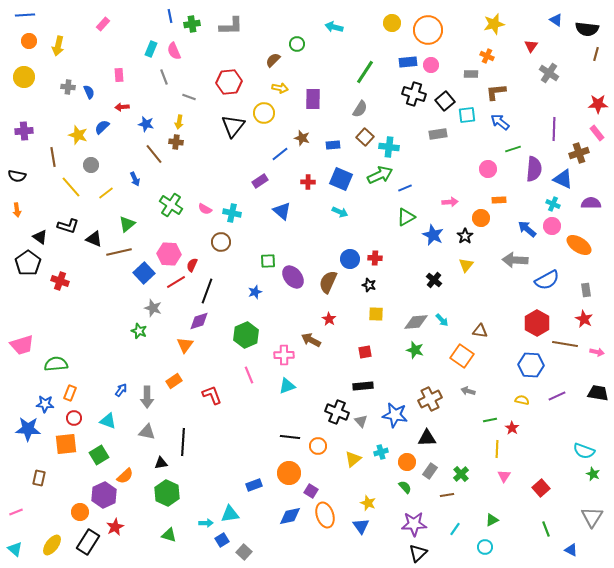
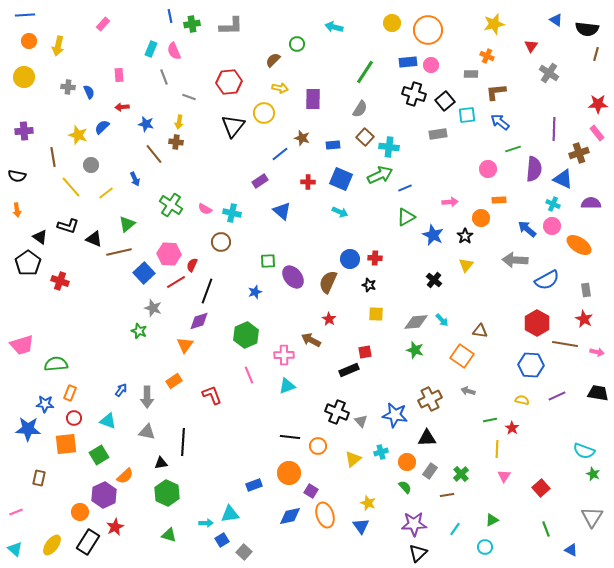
black rectangle at (363, 386): moved 14 px left, 16 px up; rotated 18 degrees counterclockwise
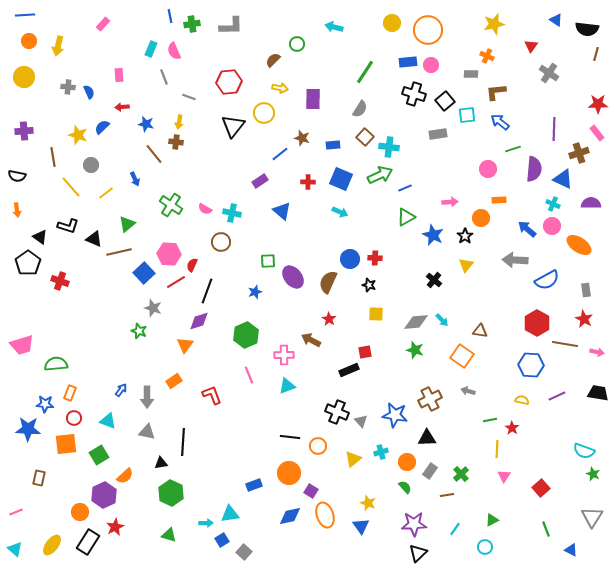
green hexagon at (167, 493): moved 4 px right
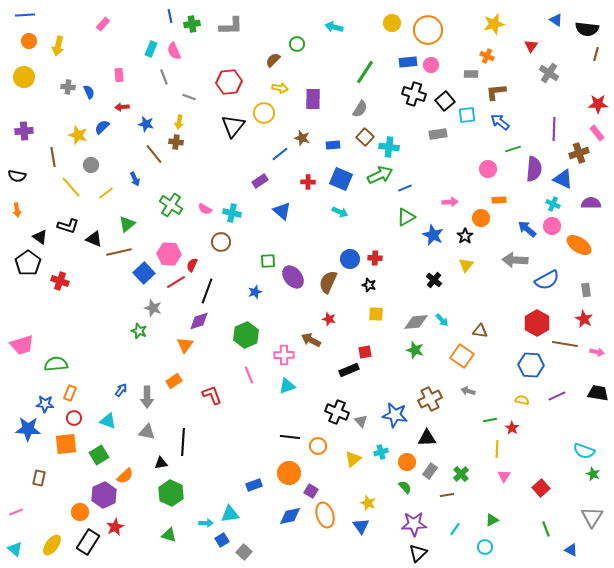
red star at (329, 319): rotated 16 degrees counterclockwise
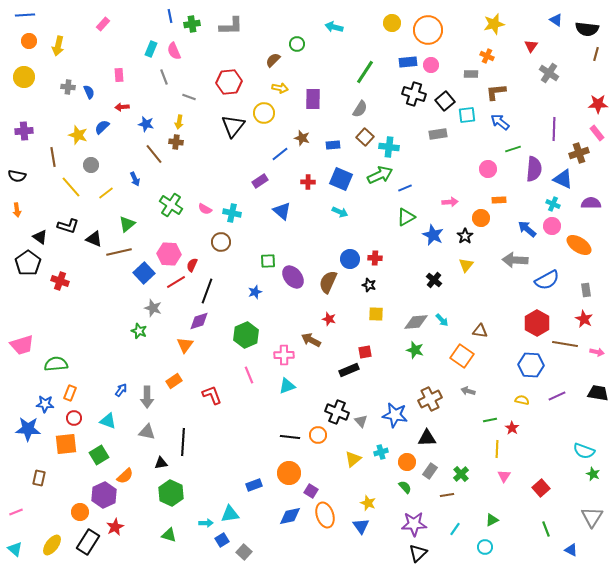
orange circle at (318, 446): moved 11 px up
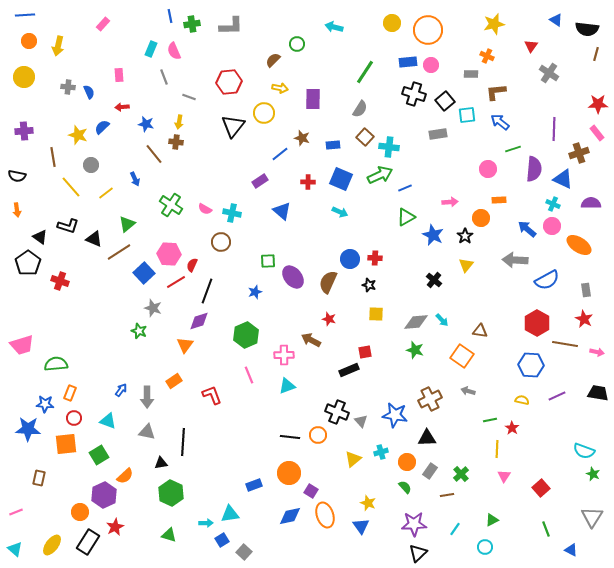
brown line at (119, 252): rotated 20 degrees counterclockwise
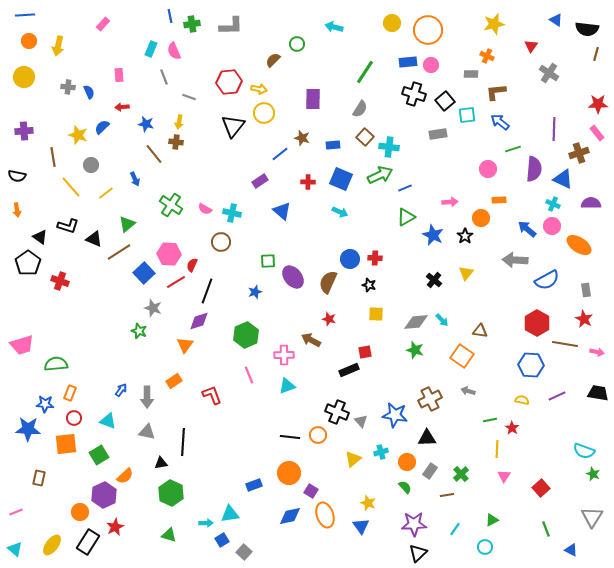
yellow arrow at (280, 88): moved 21 px left, 1 px down
yellow triangle at (466, 265): moved 8 px down
